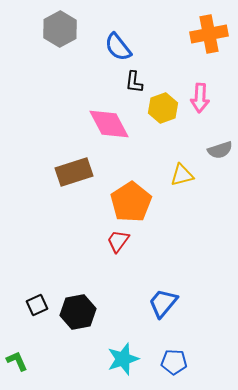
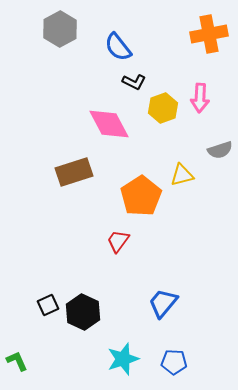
black L-shape: rotated 70 degrees counterclockwise
orange pentagon: moved 10 px right, 6 px up
black square: moved 11 px right
black hexagon: moved 5 px right; rotated 24 degrees counterclockwise
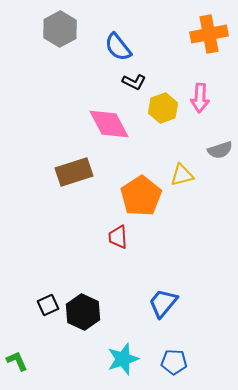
red trapezoid: moved 4 px up; rotated 40 degrees counterclockwise
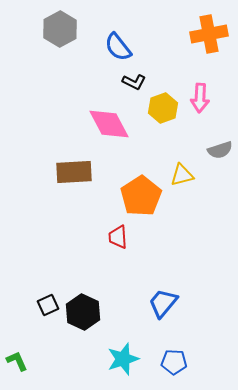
brown rectangle: rotated 15 degrees clockwise
